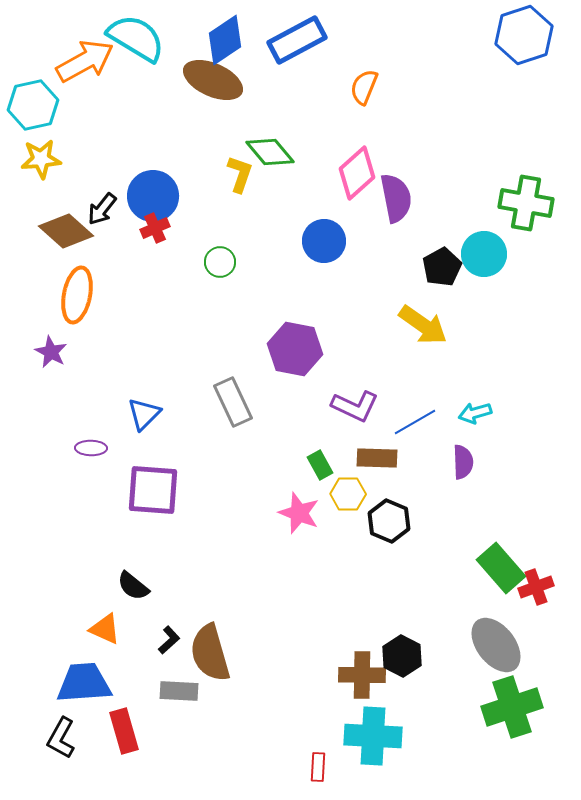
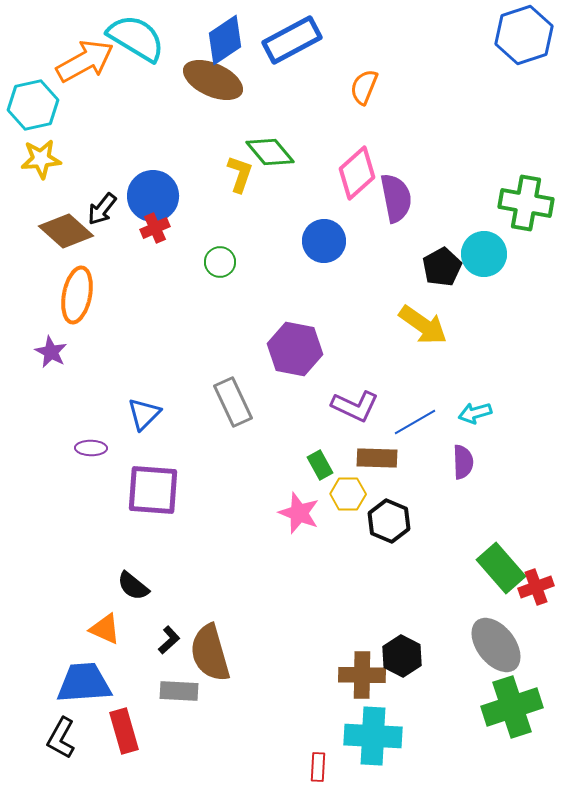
blue rectangle at (297, 40): moved 5 px left
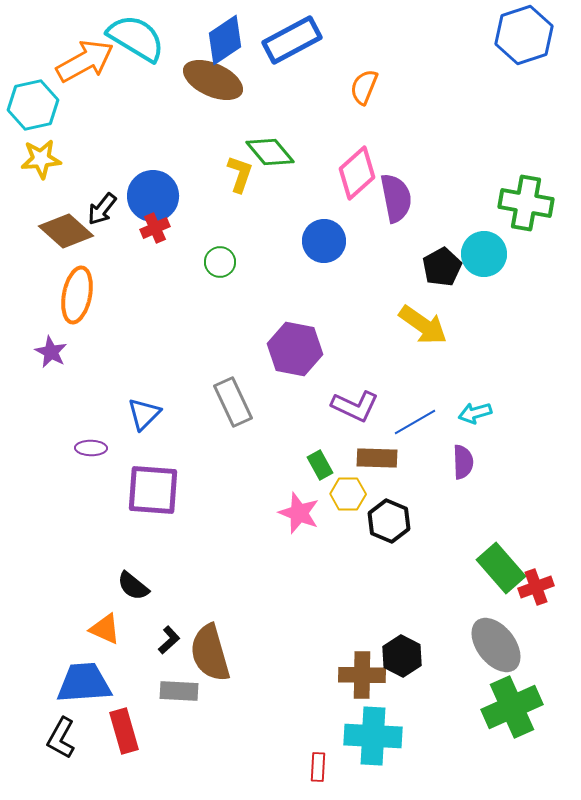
green cross at (512, 707): rotated 6 degrees counterclockwise
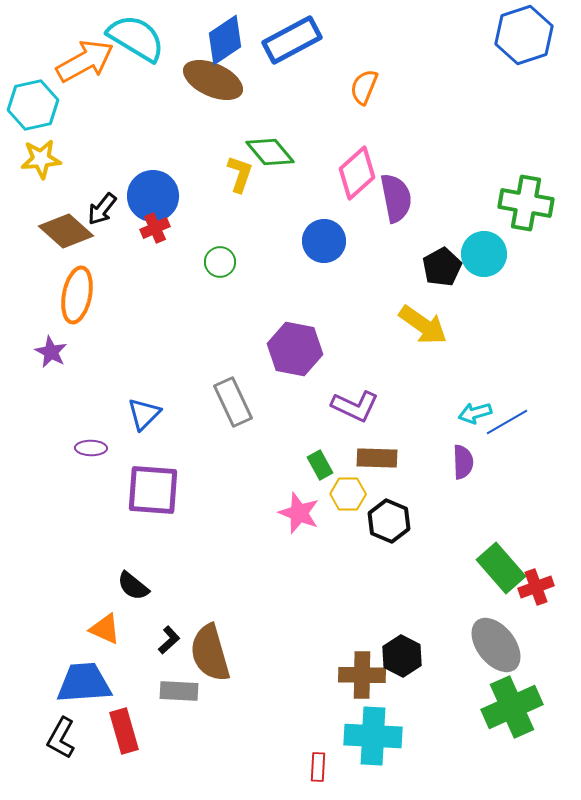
blue line at (415, 422): moved 92 px right
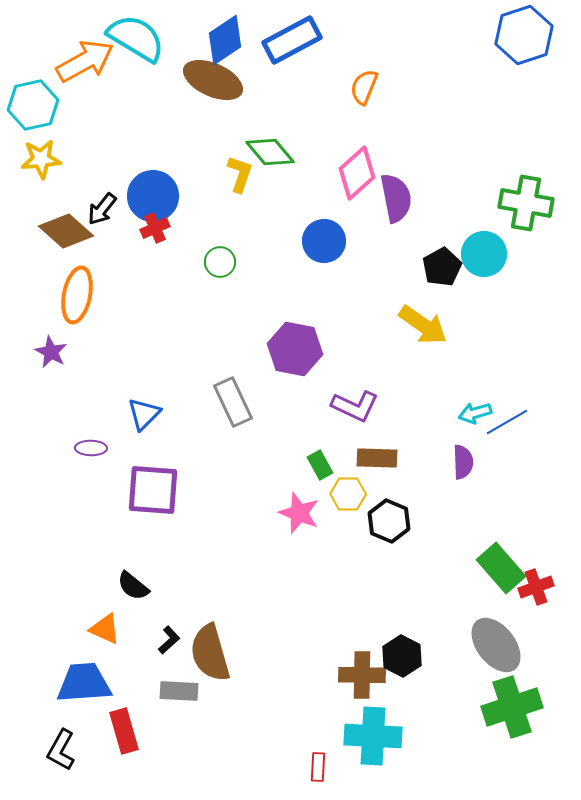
green cross at (512, 707): rotated 6 degrees clockwise
black L-shape at (61, 738): moved 12 px down
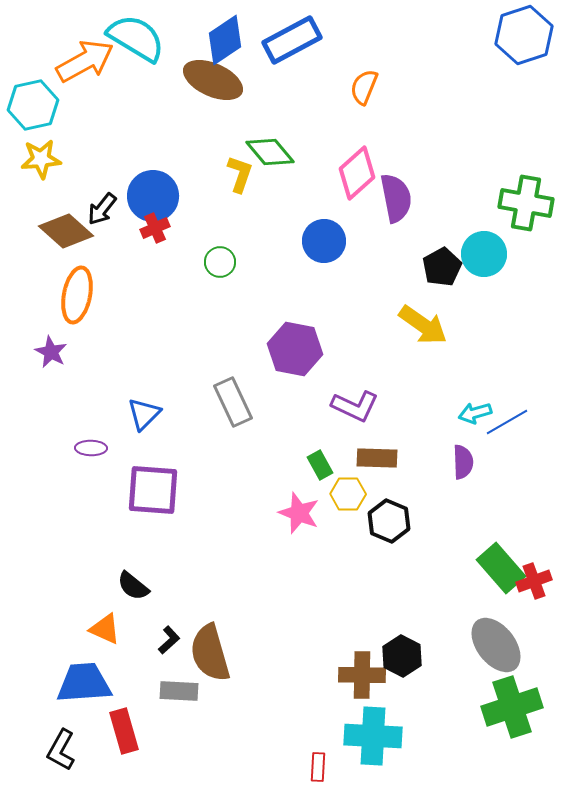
red cross at (536, 587): moved 2 px left, 6 px up
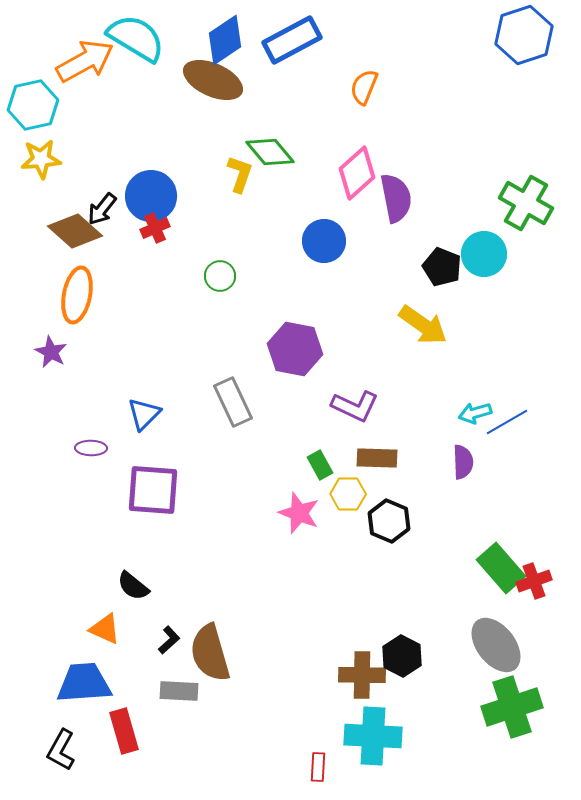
blue circle at (153, 196): moved 2 px left
green cross at (526, 203): rotated 20 degrees clockwise
brown diamond at (66, 231): moved 9 px right
green circle at (220, 262): moved 14 px down
black pentagon at (442, 267): rotated 21 degrees counterclockwise
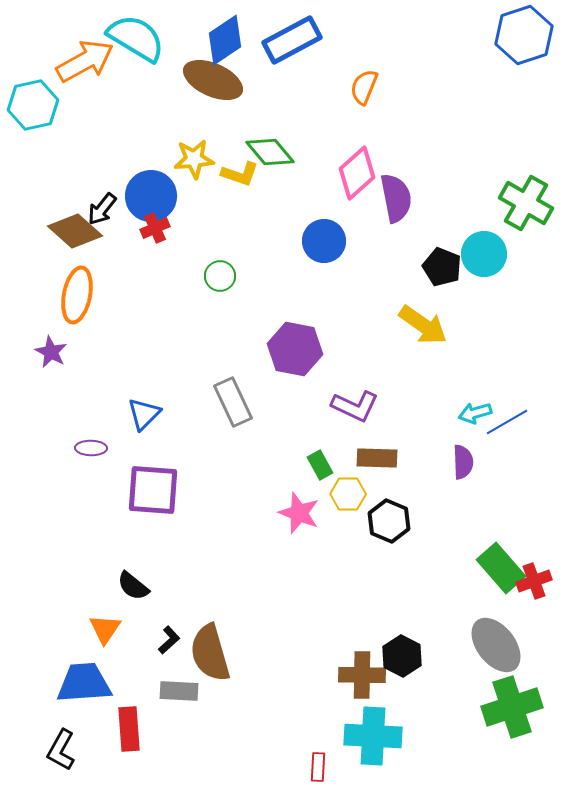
yellow star at (41, 159): moved 153 px right
yellow L-shape at (240, 174): rotated 90 degrees clockwise
orange triangle at (105, 629): rotated 40 degrees clockwise
red rectangle at (124, 731): moved 5 px right, 2 px up; rotated 12 degrees clockwise
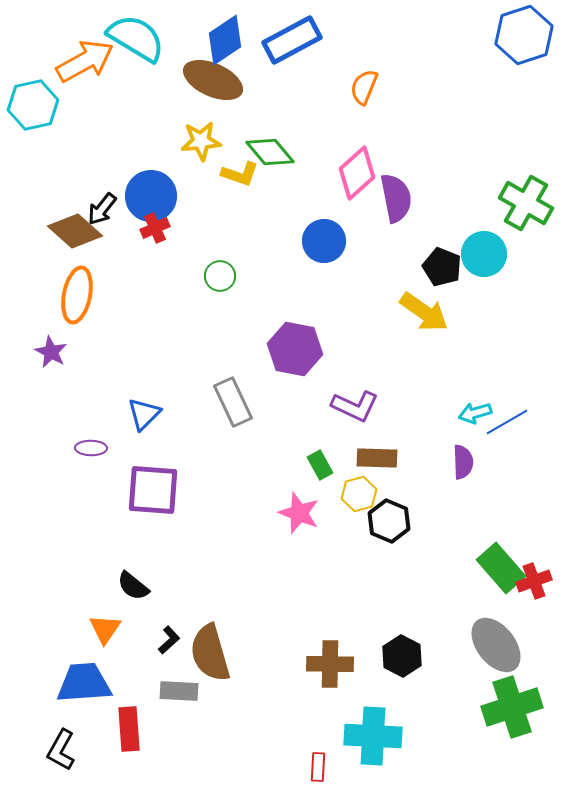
yellow star at (194, 159): moved 7 px right, 18 px up
yellow arrow at (423, 325): moved 1 px right, 13 px up
yellow hexagon at (348, 494): moved 11 px right; rotated 16 degrees counterclockwise
brown cross at (362, 675): moved 32 px left, 11 px up
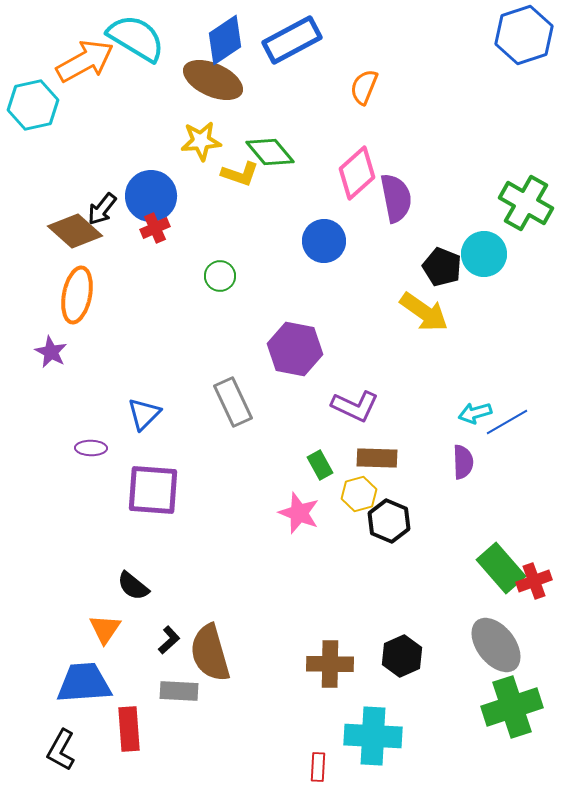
black hexagon at (402, 656): rotated 9 degrees clockwise
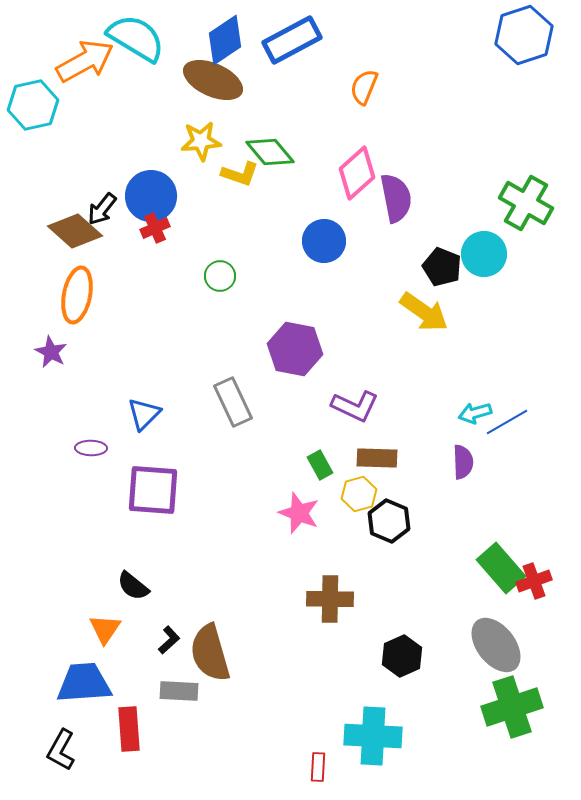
brown cross at (330, 664): moved 65 px up
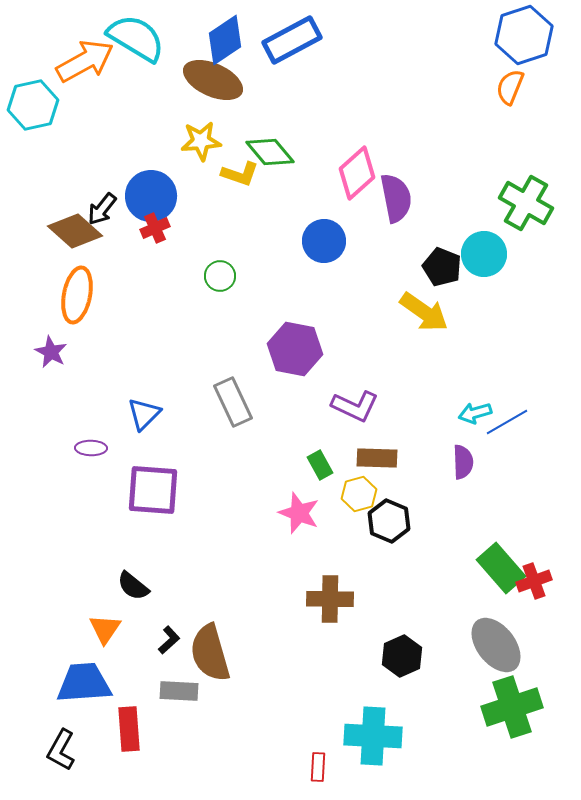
orange semicircle at (364, 87): moved 146 px right
